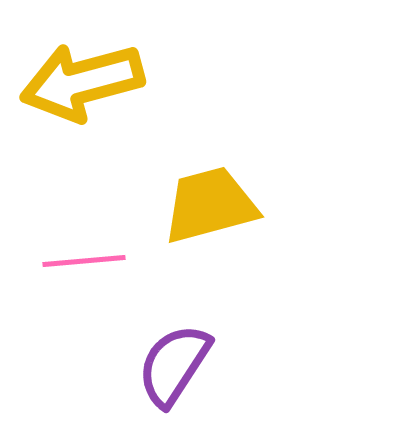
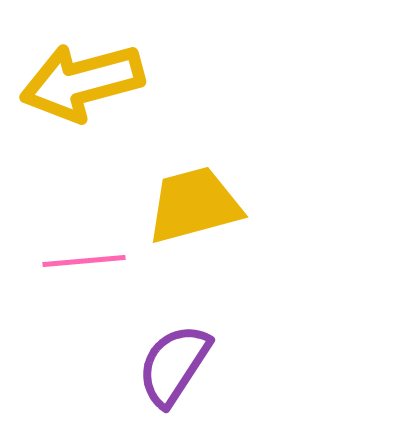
yellow trapezoid: moved 16 px left
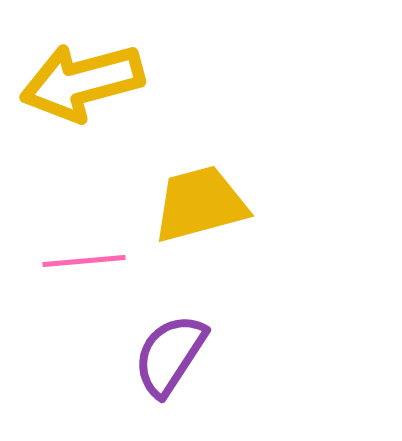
yellow trapezoid: moved 6 px right, 1 px up
purple semicircle: moved 4 px left, 10 px up
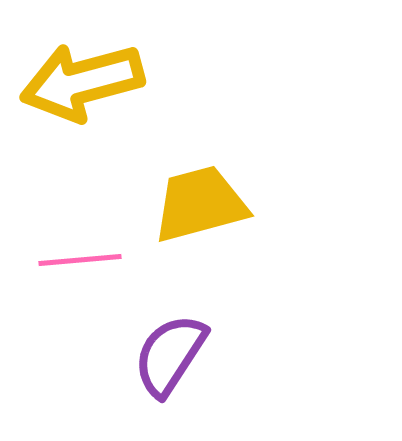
pink line: moved 4 px left, 1 px up
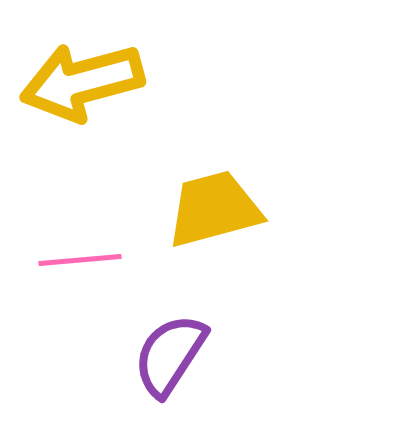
yellow trapezoid: moved 14 px right, 5 px down
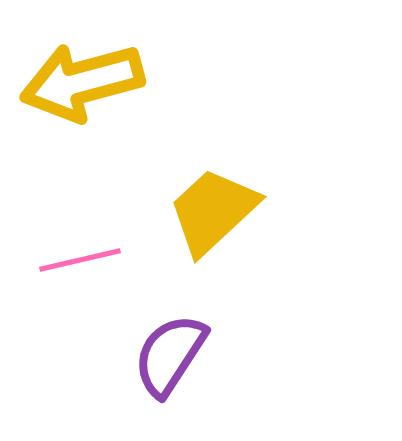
yellow trapezoid: moved 1 px left, 2 px down; rotated 28 degrees counterclockwise
pink line: rotated 8 degrees counterclockwise
